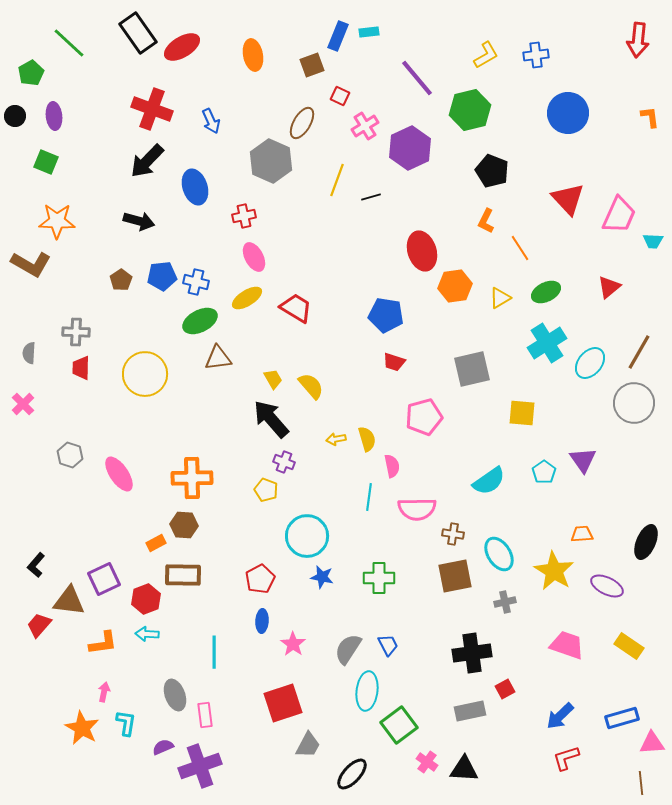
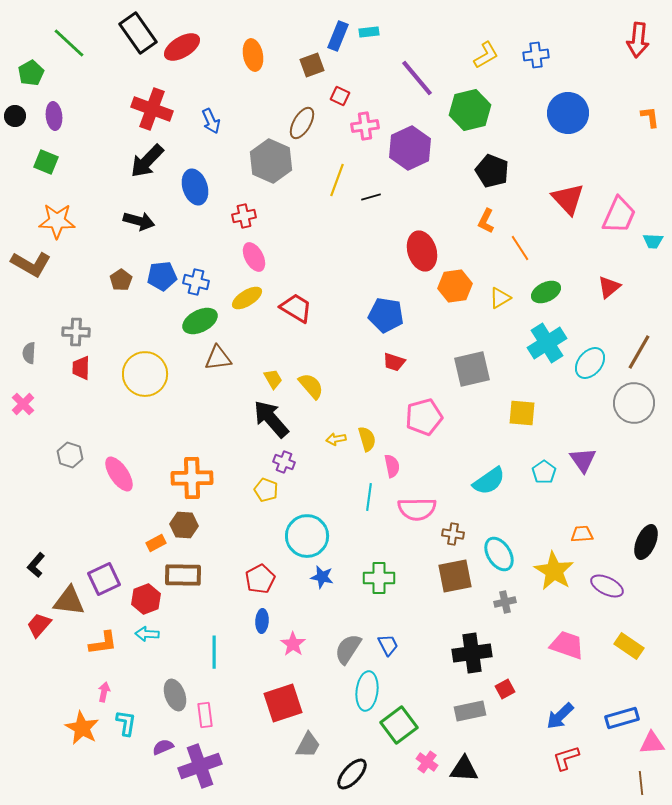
pink cross at (365, 126): rotated 24 degrees clockwise
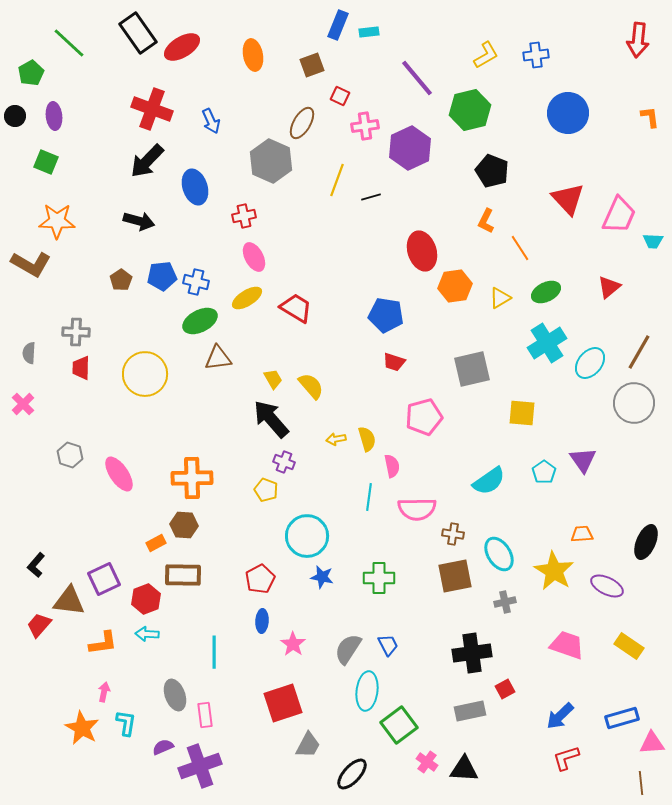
blue rectangle at (338, 36): moved 11 px up
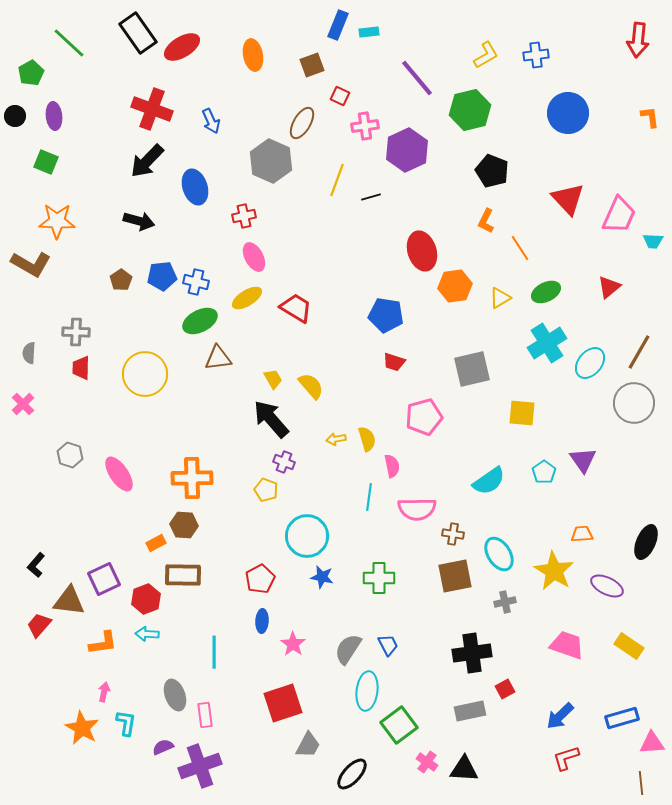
purple hexagon at (410, 148): moved 3 px left, 2 px down
